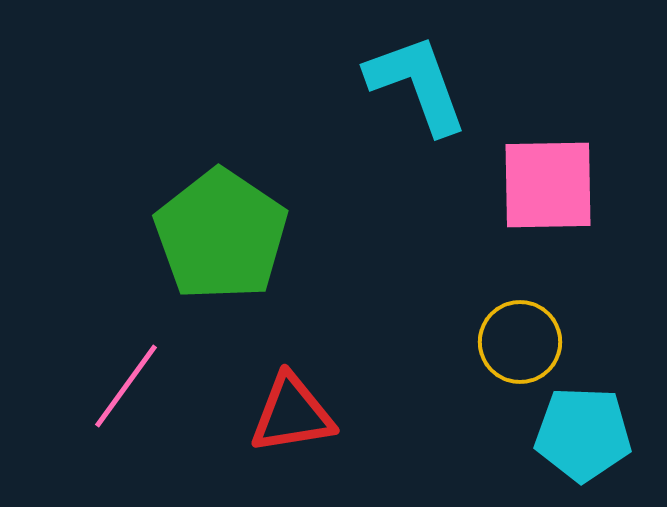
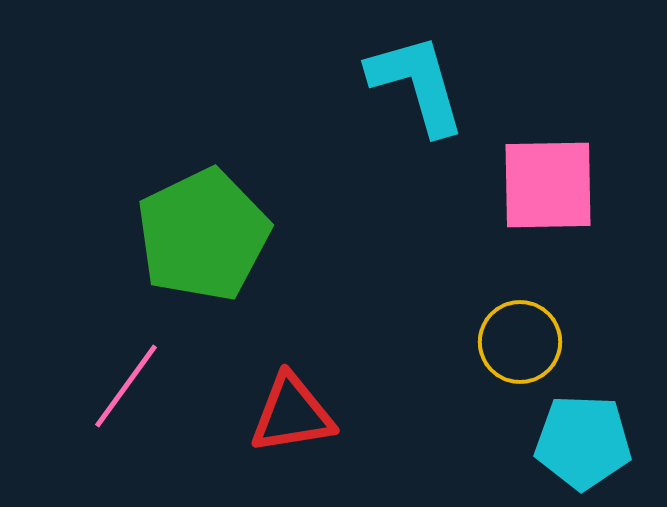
cyan L-shape: rotated 4 degrees clockwise
green pentagon: moved 18 px left; rotated 12 degrees clockwise
cyan pentagon: moved 8 px down
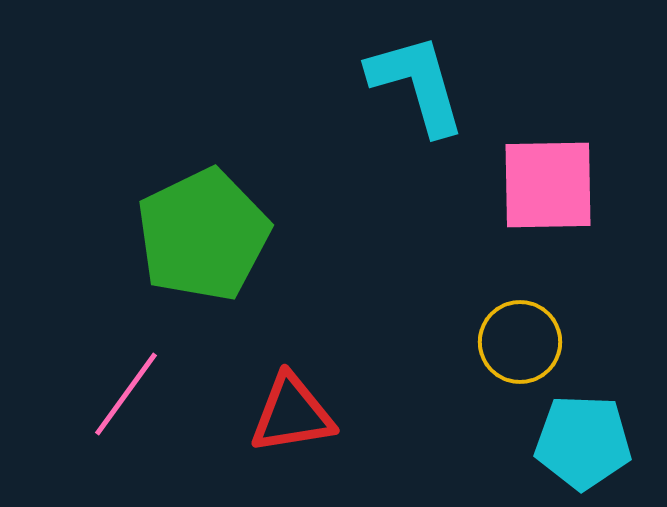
pink line: moved 8 px down
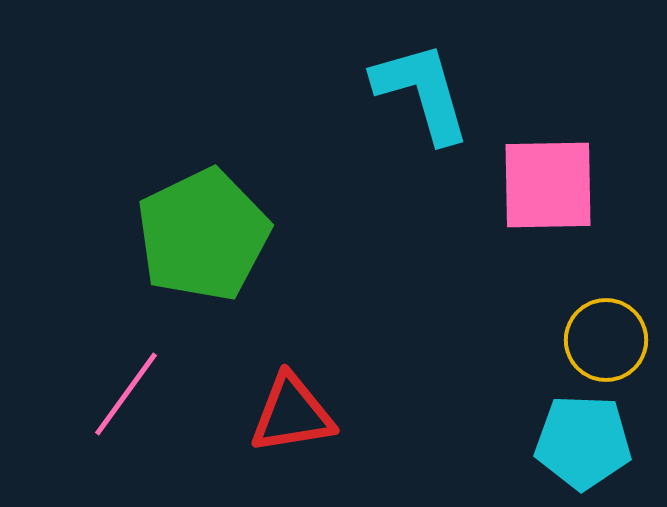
cyan L-shape: moved 5 px right, 8 px down
yellow circle: moved 86 px right, 2 px up
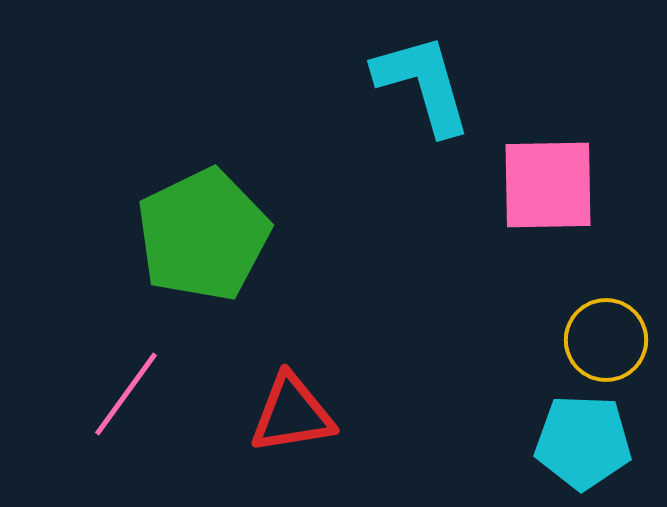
cyan L-shape: moved 1 px right, 8 px up
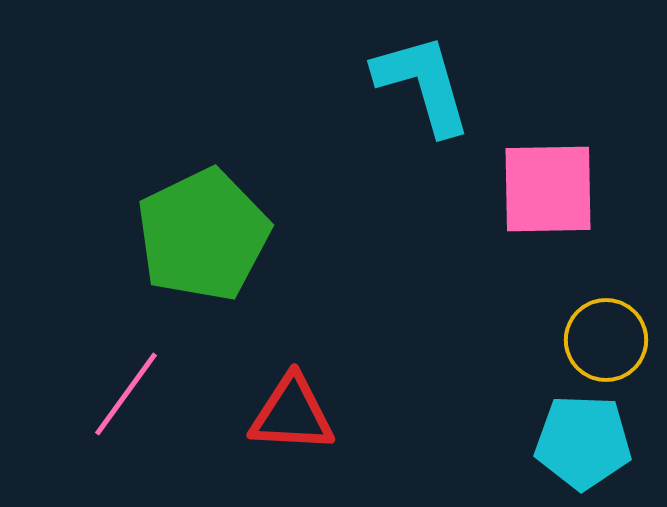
pink square: moved 4 px down
red triangle: rotated 12 degrees clockwise
